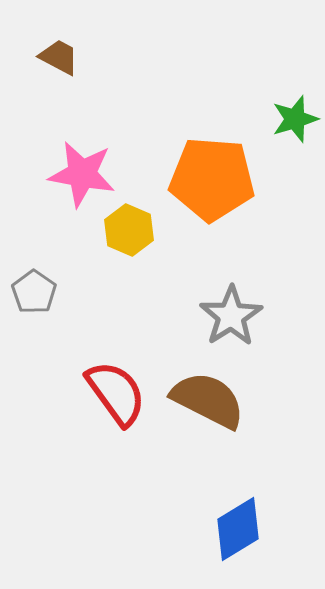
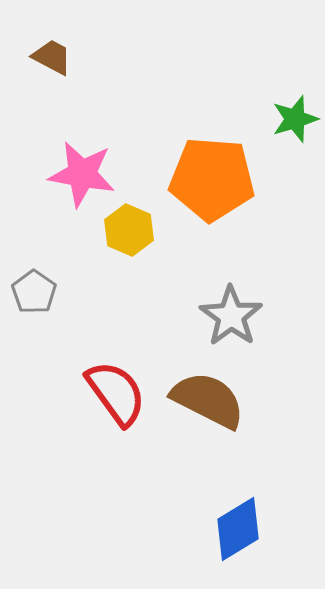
brown trapezoid: moved 7 px left
gray star: rotated 4 degrees counterclockwise
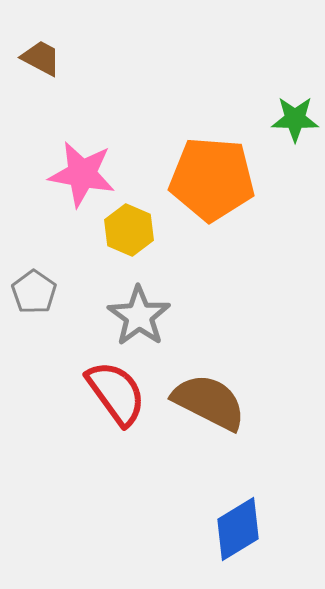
brown trapezoid: moved 11 px left, 1 px down
green star: rotated 18 degrees clockwise
gray star: moved 92 px left
brown semicircle: moved 1 px right, 2 px down
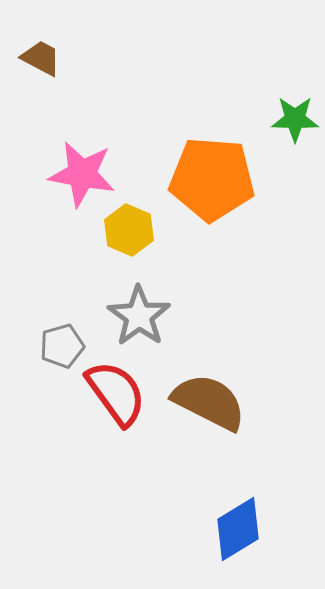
gray pentagon: moved 28 px right, 54 px down; rotated 21 degrees clockwise
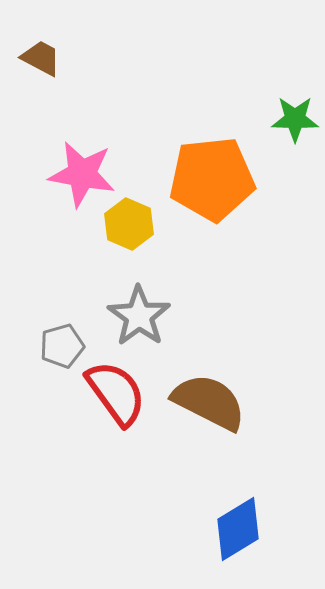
orange pentagon: rotated 10 degrees counterclockwise
yellow hexagon: moved 6 px up
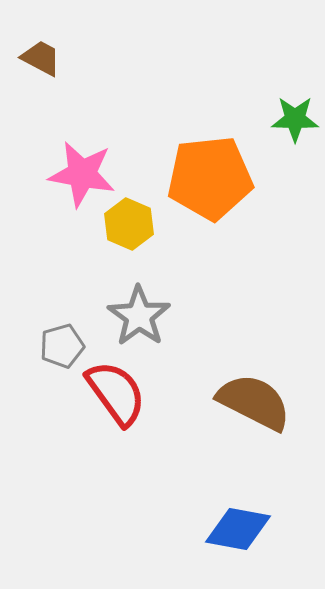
orange pentagon: moved 2 px left, 1 px up
brown semicircle: moved 45 px right
blue diamond: rotated 42 degrees clockwise
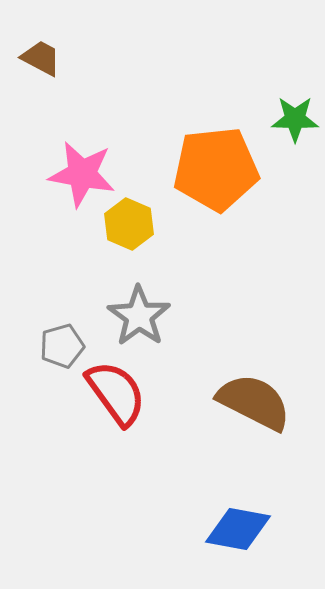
orange pentagon: moved 6 px right, 9 px up
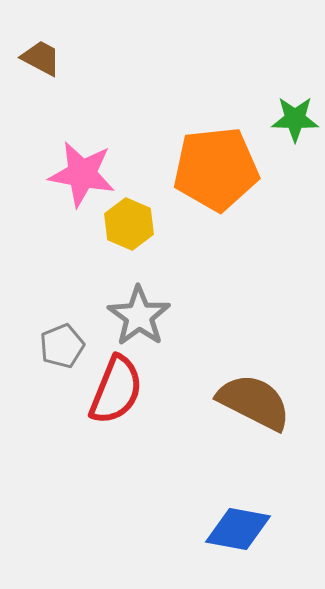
gray pentagon: rotated 6 degrees counterclockwise
red semicircle: moved 3 px up; rotated 58 degrees clockwise
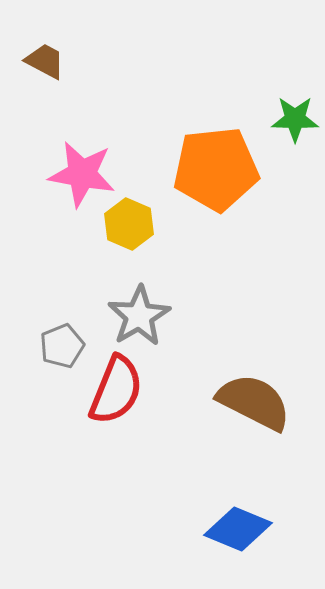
brown trapezoid: moved 4 px right, 3 px down
gray star: rotated 6 degrees clockwise
blue diamond: rotated 12 degrees clockwise
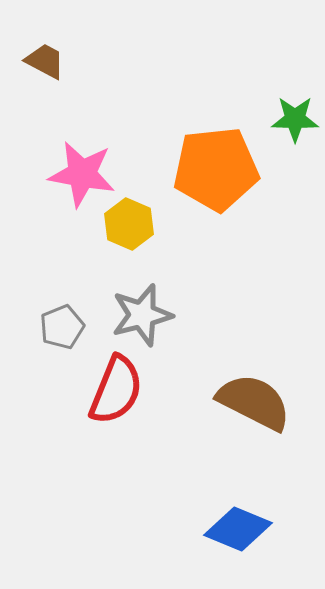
gray star: moved 3 px right, 1 px up; rotated 16 degrees clockwise
gray pentagon: moved 19 px up
